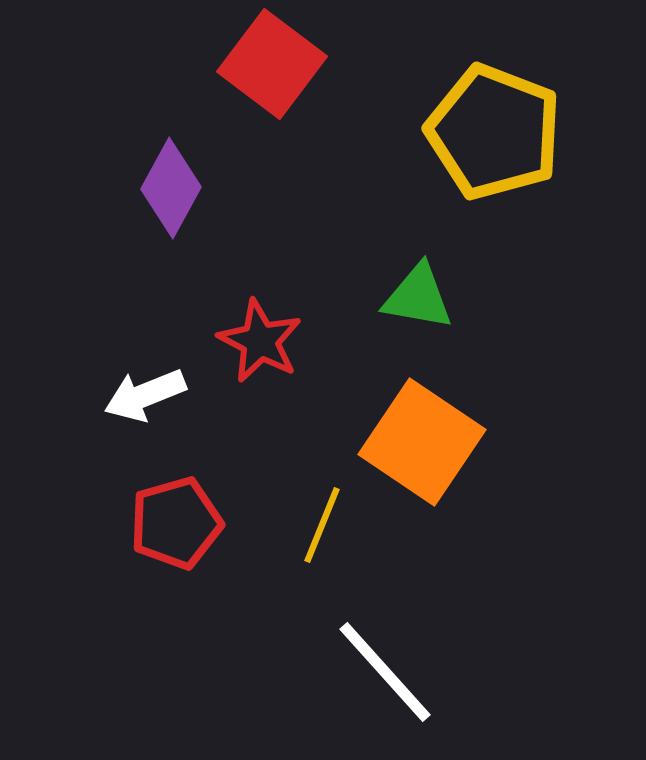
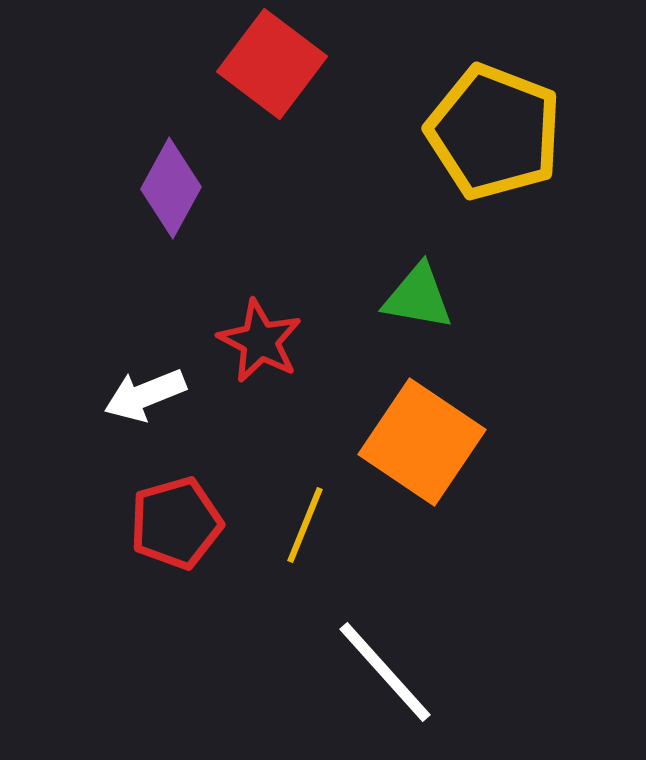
yellow line: moved 17 px left
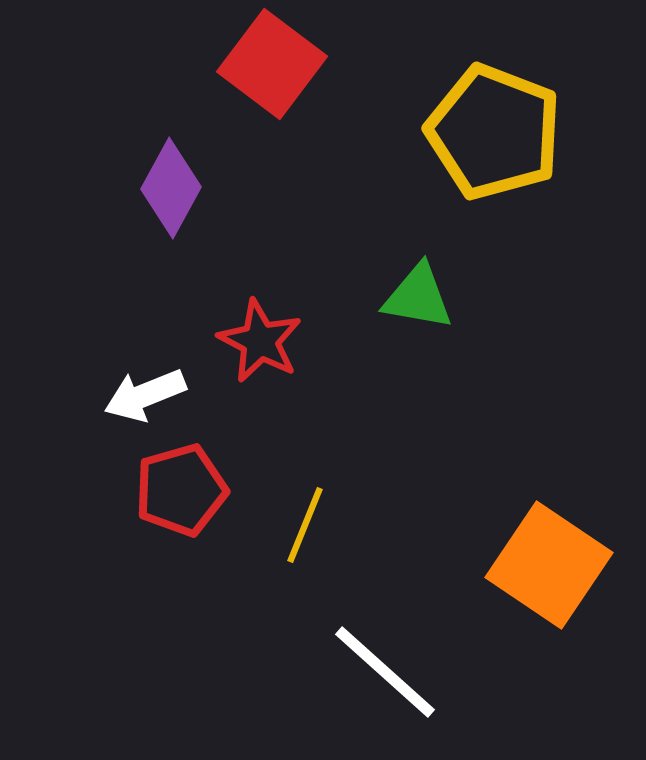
orange square: moved 127 px right, 123 px down
red pentagon: moved 5 px right, 33 px up
white line: rotated 6 degrees counterclockwise
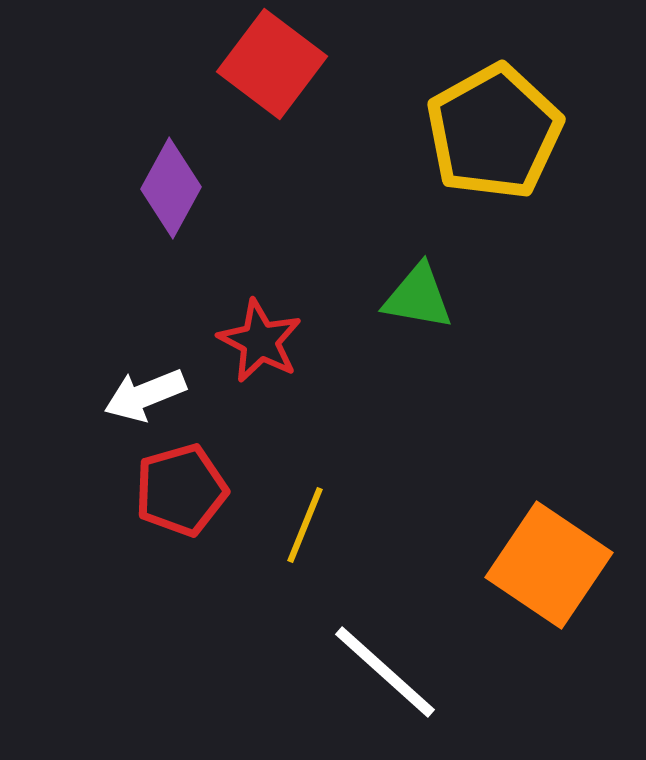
yellow pentagon: rotated 22 degrees clockwise
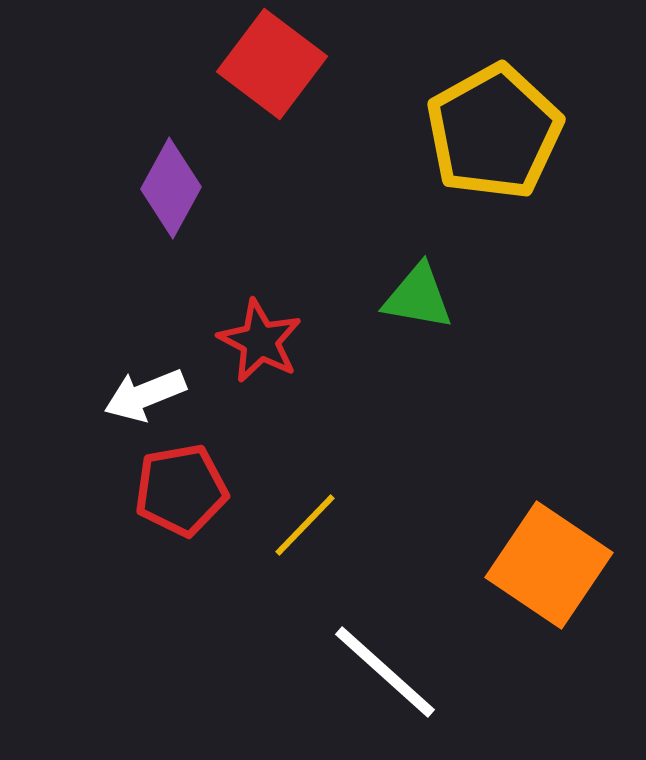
red pentagon: rotated 6 degrees clockwise
yellow line: rotated 22 degrees clockwise
